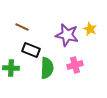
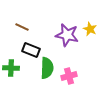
pink cross: moved 6 px left, 11 px down
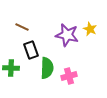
black rectangle: rotated 48 degrees clockwise
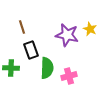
brown line: rotated 48 degrees clockwise
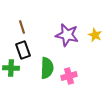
yellow star: moved 5 px right, 6 px down
black rectangle: moved 8 px left
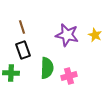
green cross: moved 5 px down
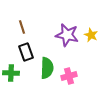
yellow star: moved 4 px left
black rectangle: moved 3 px right, 2 px down
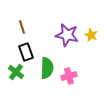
green cross: moved 5 px right, 1 px up; rotated 35 degrees clockwise
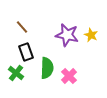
brown line: rotated 24 degrees counterclockwise
green cross: moved 1 px down
pink cross: rotated 28 degrees counterclockwise
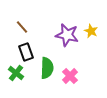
yellow star: moved 4 px up
pink cross: moved 1 px right
